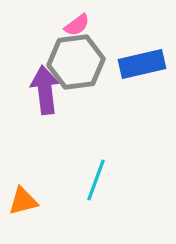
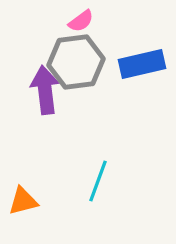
pink semicircle: moved 4 px right, 4 px up
cyan line: moved 2 px right, 1 px down
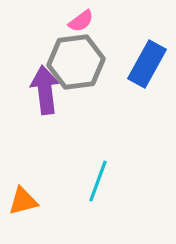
blue rectangle: moved 5 px right; rotated 48 degrees counterclockwise
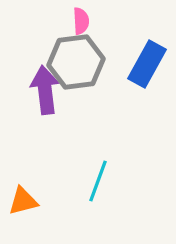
pink semicircle: rotated 56 degrees counterclockwise
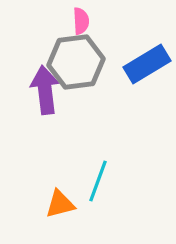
blue rectangle: rotated 30 degrees clockwise
orange triangle: moved 37 px right, 3 px down
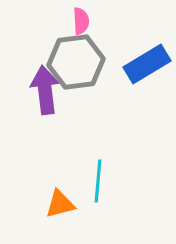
cyan line: rotated 15 degrees counterclockwise
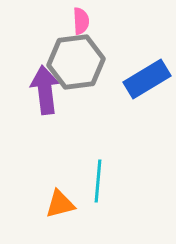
blue rectangle: moved 15 px down
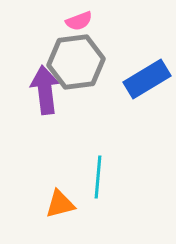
pink semicircle: moved 2 px left; rotated 72 degrees clockwise
cyan line: moved 4 px up
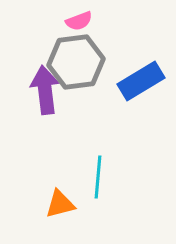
blue rectangle: moved 6 px left, 2 px down
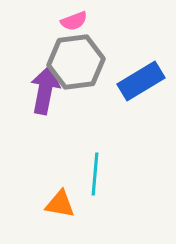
pink semicircle: moved 5 px left
purple arrow: rotated 18 degrees clockwise
cyan line: moved 3 px left, 3 px up
orange triangle: rotated 24 degrees clockwise
